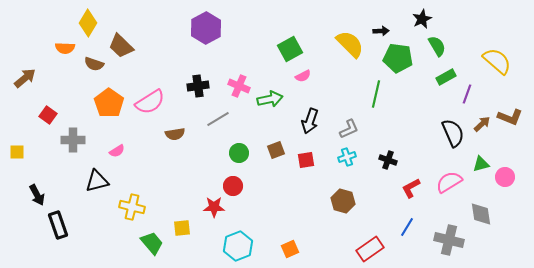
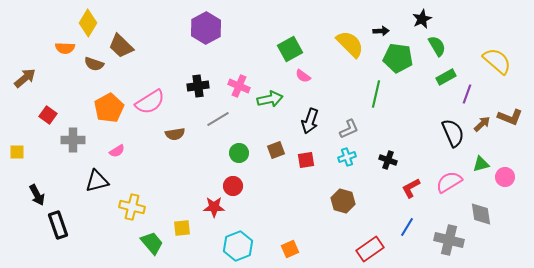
pink semicircle at (303, 76): rotated 63 degrees clockwise
orange pentagon at (109, 103): moved 5 px down; rotated 8 degrees clockwise
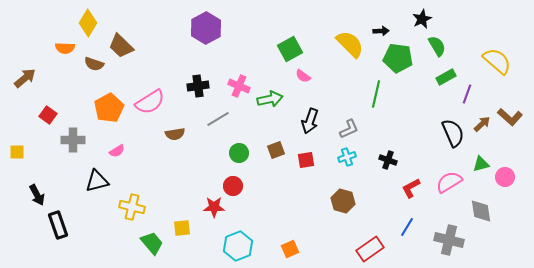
brown L-shape at (510, 117): rotated 20 degrees clockwise
gray diamond at (481, 214): moved 3 px up
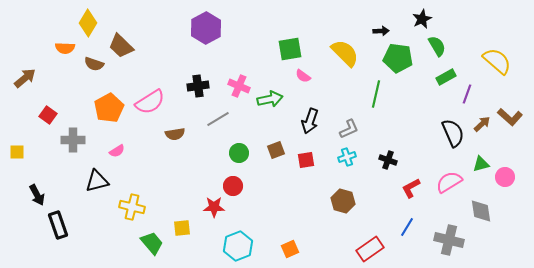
yellow semicircle at (350, 44): moved 5 px left, 9 px down
green square at (290, 49): rotated 20 degrees clockwise
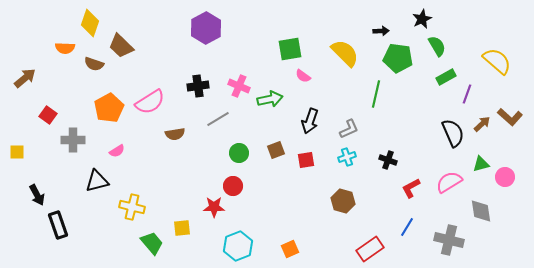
yellow diamond at (88, 23): moved 2 px right; rotated 12 degrees counterclockwise
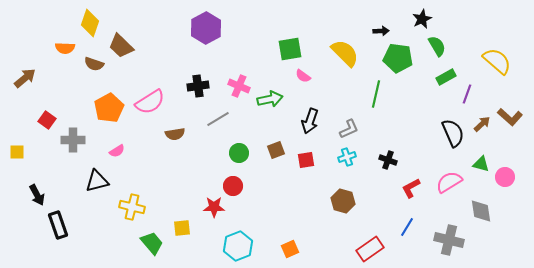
red square at (48, 115): moved 1 px left, 5 px down
green triangle at (481, 164): rotated 30 degrees clockwise
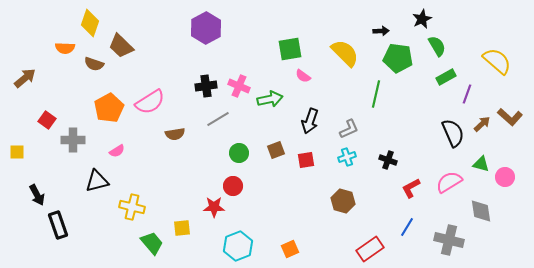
black cross at (198, 86): moved 8 px right
